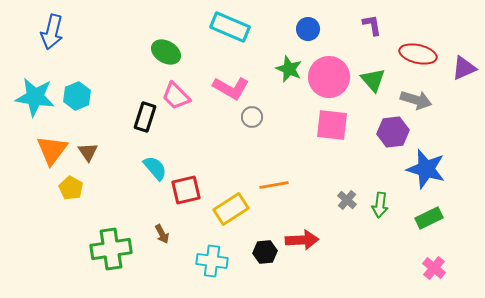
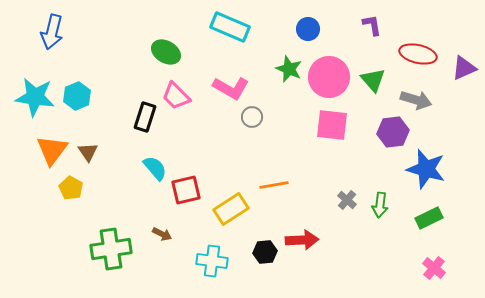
brown arrow: rotated 36 degrees counterclockwise
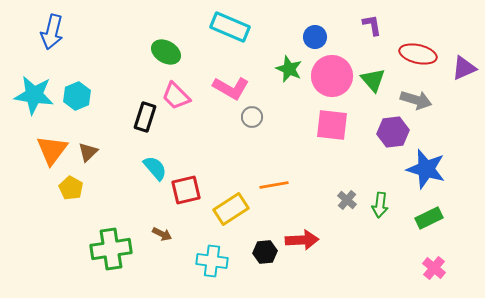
blue circle: moved 7 px right, 8 px down
pink circle: moved 3 px right, 1 px up
cyan star: moved 1 px left, 2 px up
brown triangle: rotated 20 degrees clockwise
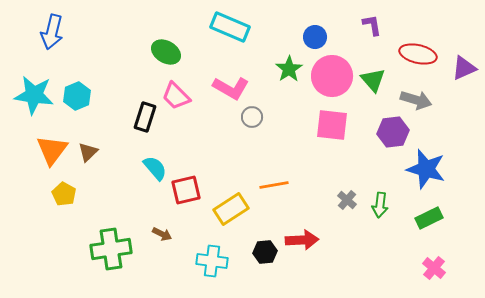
green star: rotated 16 degrees clockwise
yellow pentagon: moved 7 px left, 6 px down
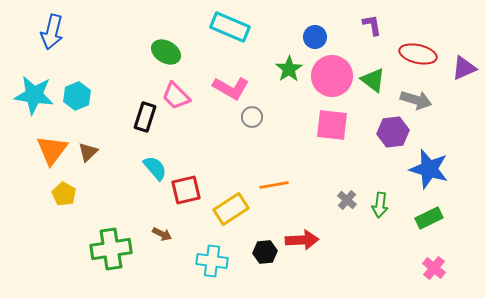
green triangle: rotated 12 degrees counterclockwise
blue star: moved 3 px right
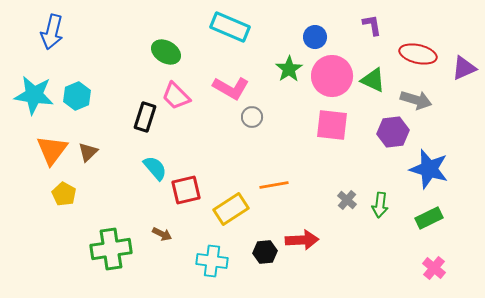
green triangle: rotated 12 degrees counterclockwise
